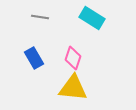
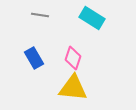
gray line: moved 2 px up
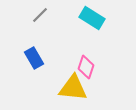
gray line: rotated 54 degrees counterclockwise
pink diamond: moved 13 px right, 9 px down
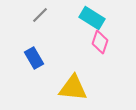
pink diamond: moved 14 px right, 25 px up
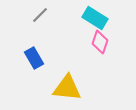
cyan rectangle: moved 3 px right
yellow triangle: moved 6 px left
